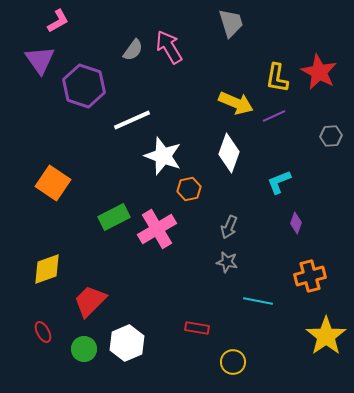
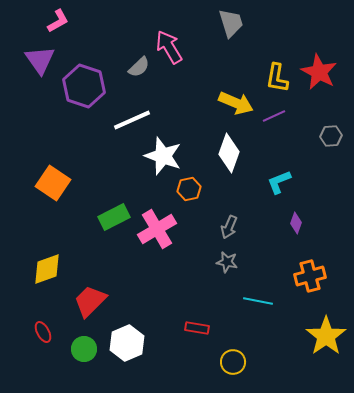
gray semicircle: moved 6 px right, 17 px down; rotated 10 degrees clockwise
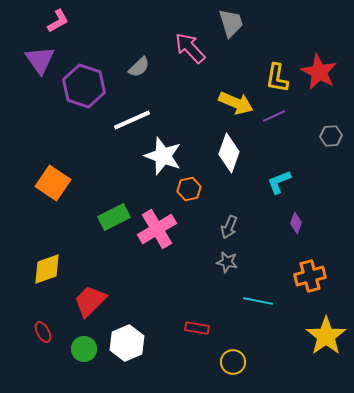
pink arrow: moved 21 px right, 1 px down; rotated 12 degrees counterclockwise
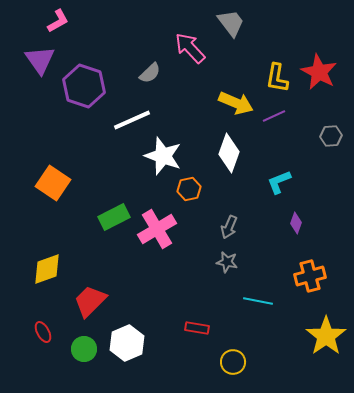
gray trapezoid: rotated 20 degrees counterclockwise
gray semicircle: moved 11 px right, 6 px down
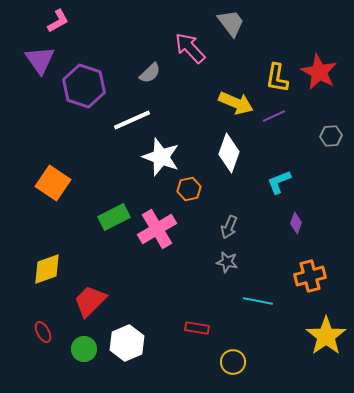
white star: moved 2 px left, 1 px down
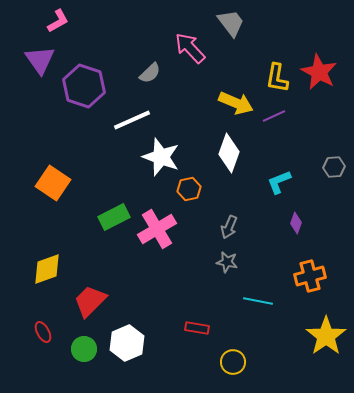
gray hexagon: moved 3 px right, 31 px down
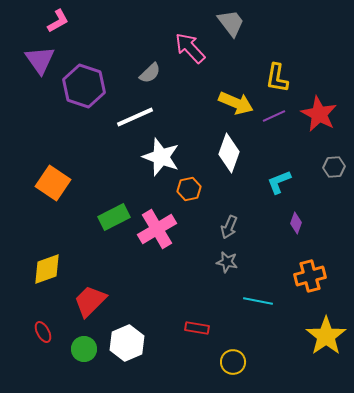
red star: moved 42 px down
white line: moved 3 px right, 3 px up
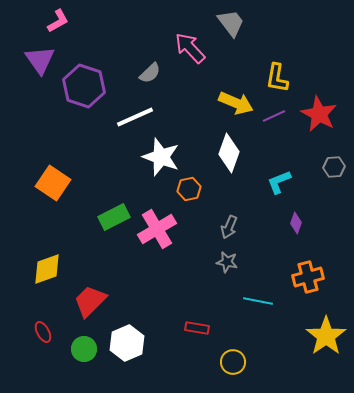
orange cross: moved 2 px left, 1 px down
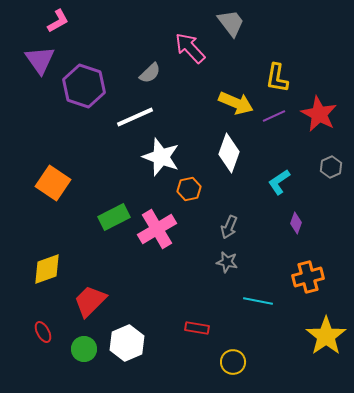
gray hexagon: moved 3 px left; rotated 20 degrees counterclockwise
cyan L-shape: rotated 12 degrees counterclockwise
